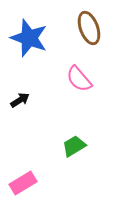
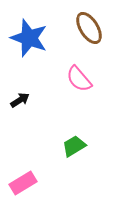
brown ellipse: rotated 12 degrees counterclockwise
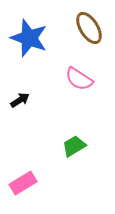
pink semicircle: rotated 16 degrees counterclockwise
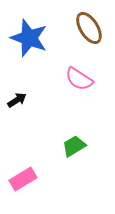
black arrow: moved 3 px left
pink rectangle: moved 4 px up
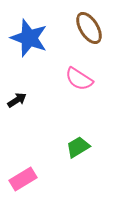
green trapezoid: moved 4 px right, 1 px down
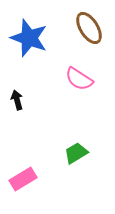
black arrow: rotated 72 degrees counterclockwise
green trapezoid: moved 2 px left, 6 px down
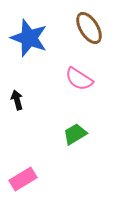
green trapezoid: moved 1 px left, 19 px up
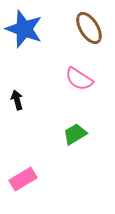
blue star: moved 5 px left, 9 px up
